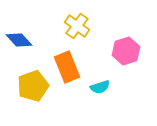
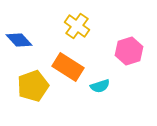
pink hexagon: moved 3 px right
orange rectangle: moved 1 px right; rotated 36 degrees counterclockwise
cyan semicircle: moved 1 px up
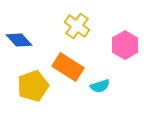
pink hexagon: moved 4 px left, 6 px up; rotated 12 degrees counterclockwise
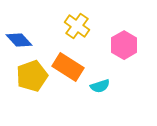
pink hexagon: moved 1 px left
yellow pentagon: moved 1 px left, 10 px up
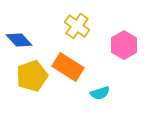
cyan semicircle: moved 7 px down
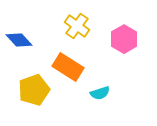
pink hexagon: moved 6 px up
yellow pentagon: moved 2 px right, 14 px down
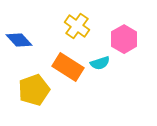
cyan semicircle: moved 30 px up
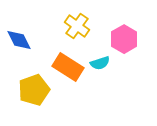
blue diamond: rotated 16 degrees clockwise
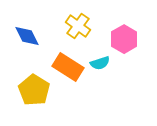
yellow cross: moved 1 px right
blue diamond: moved 8 px right, 4 px up
yellow pentagon: rotated 20 degrees counterclockwise
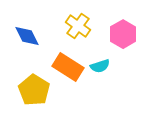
pink hexagon: moved 1 px left, 5 px up
cyan semicircle: moved 3 px down
